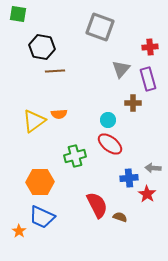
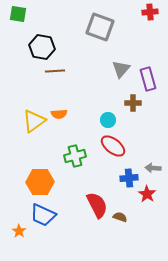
red cross: moved 35 px up
red ellipse: moved 3 px right, 2 px down
blue trapezoid: moved 1 px right, 2 px up
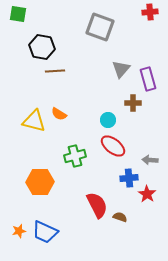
orange semicircle: rotated 35 degrees clockwise
yellow triangle: rotated 50 degrees clockwise
gray arrow: moved 3 px left, 8 px up
blue trapezoid: moved 2 px right, 17 px down
orange star: rotated 24 degrees clockwise
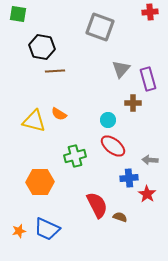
blue trapezoid: moved 2 px right, 3 px up
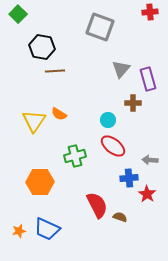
green square: rotated 36 degrees clockwise
yellow triangle: rotated 50 degrees clockwise
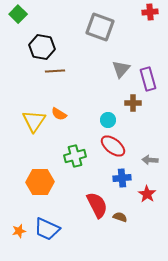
blue cross: moved 7 px left
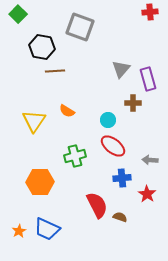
gray square: moved 20 px left
orange semicircle: moved 8 px right, 3 px up
orange star: rotated 16 degrees counterclockwise
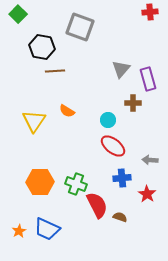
green cross: moved 1 px right, 28 px down; rotated 35 degrees clockwise
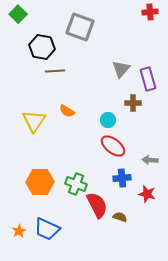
red star: rotated 18 degrees counterclockwise
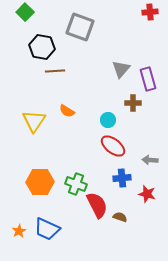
green square: moved 7 px right, 2 px up
